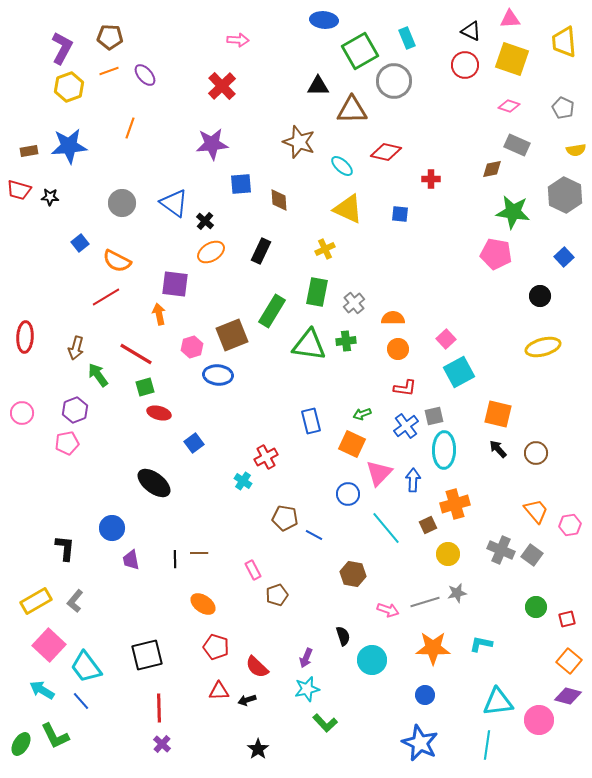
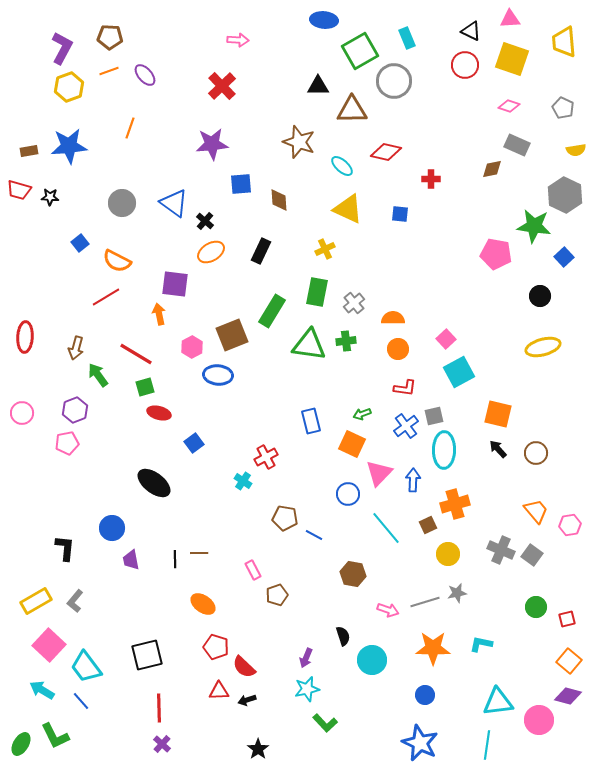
green star at (513, 212): moved 21 px right, 14 px down
pink hexagon at (192, 347): rotated 10 degrees counterclockwise
red semicircle at (257, 667): moved 13 px left
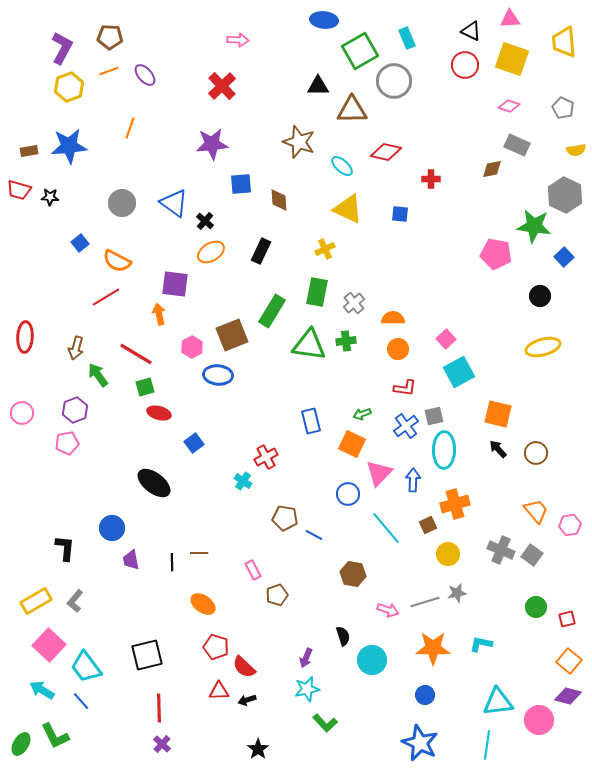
black line at (175, 559): moved 3 px left, 3 px down
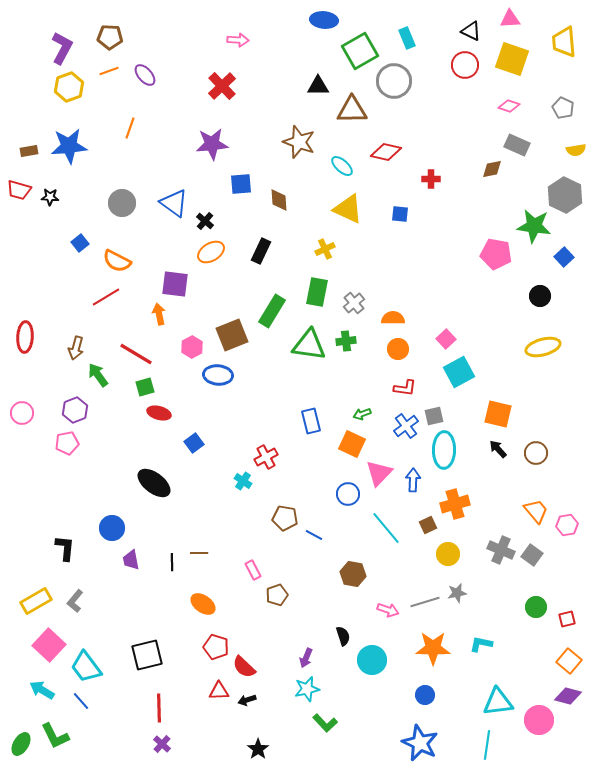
pink hexagon at (570, 525): moved 3 px left
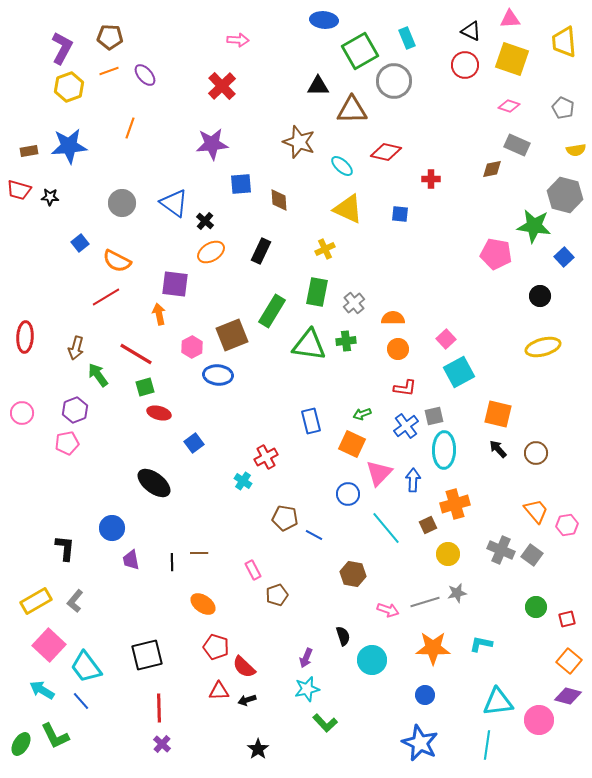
gray hexagon at (565, 195): rotated 12 degrees counterclockwise
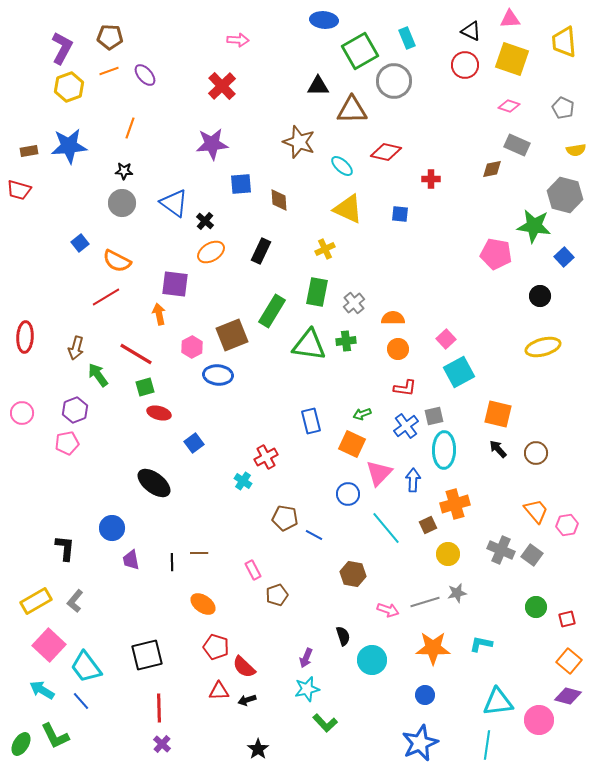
black star at (50, 197): moved 74 px right, 26 px up
blue star at (420, 743): rotated 24 degrees clockwise
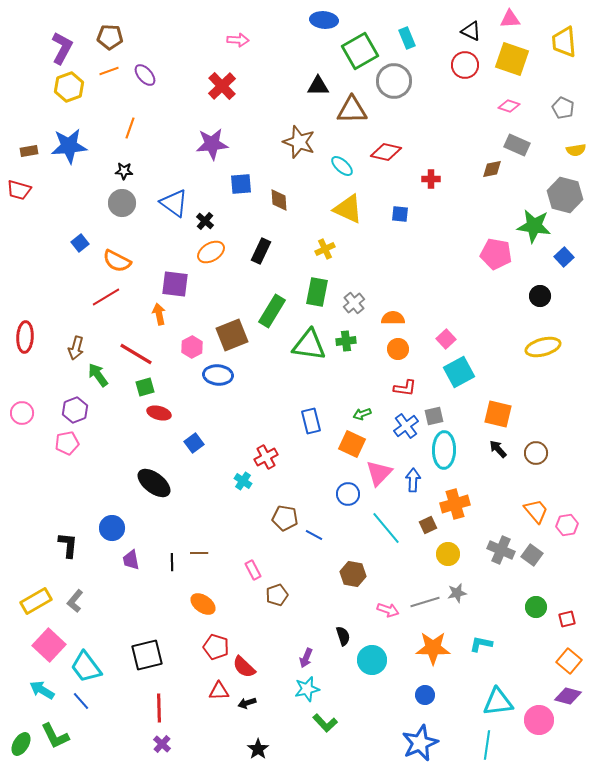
black L-shape at (65, 548): moved 3 px right, 3 px up
black arrow at (247, 700): moved 3 px down
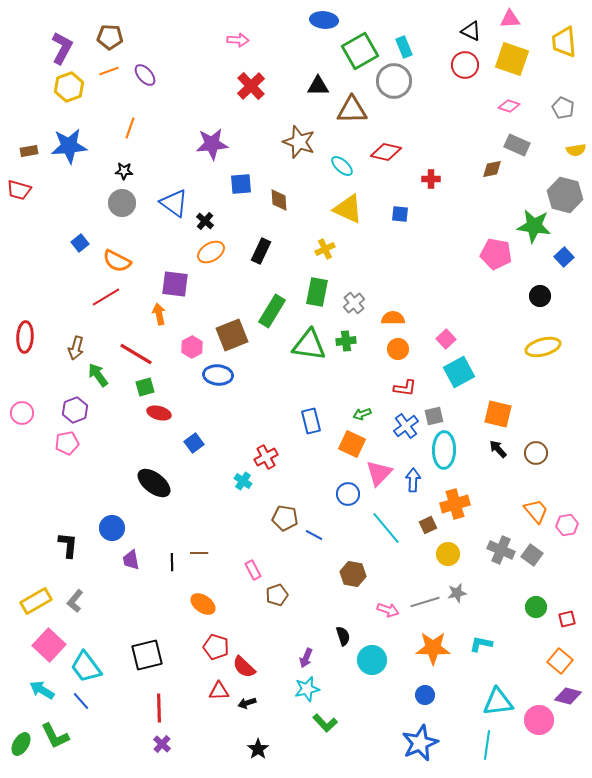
cyan rectangle at (407, 38): moved 3 px left, 9 px down
red cross at (222, 86): moved 29 px right
orange square at (569, 661): moved 9 px left
